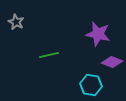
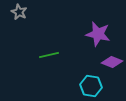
gray star: moved 3 px right, 10 px up
cyan hexagon: moved 1 px down
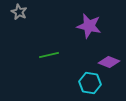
purple star: moved 9 px left, 8 px up
purple diamond: moved 3 px left
cyan hexagon: moved 1 px left, 3 px up
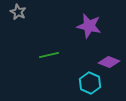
gray star: moved 1 px left
cyan hexagon: rotated 15 degrees clockwise
